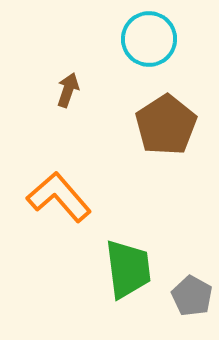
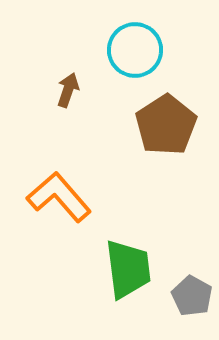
cyan circle: moved 14 px left, 11 px down
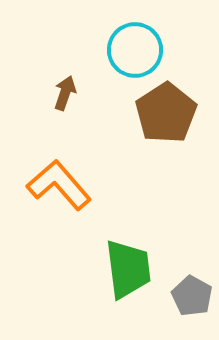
brown arrow: moved 3 px left, 3 px down
brown pentagon: moved 12 px up
orange L-shape: moved 12 px up
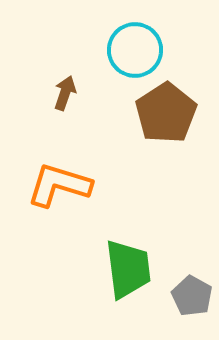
orange L-shape: rotated 32 degrees counterclockwise
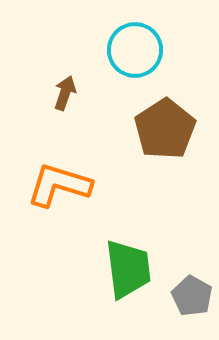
brown pentagon: moved 1 px left, 16 px down
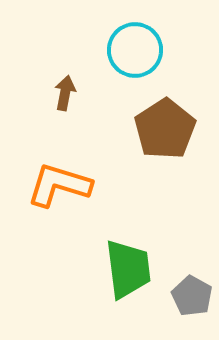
brown arrow: rotated 8 degrees counterclockwise
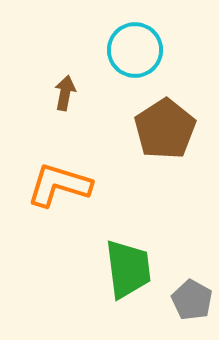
gray pentagon: moved 4 px down
